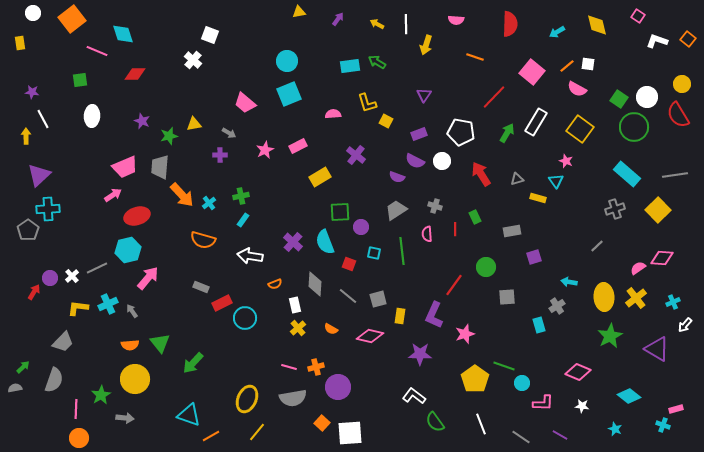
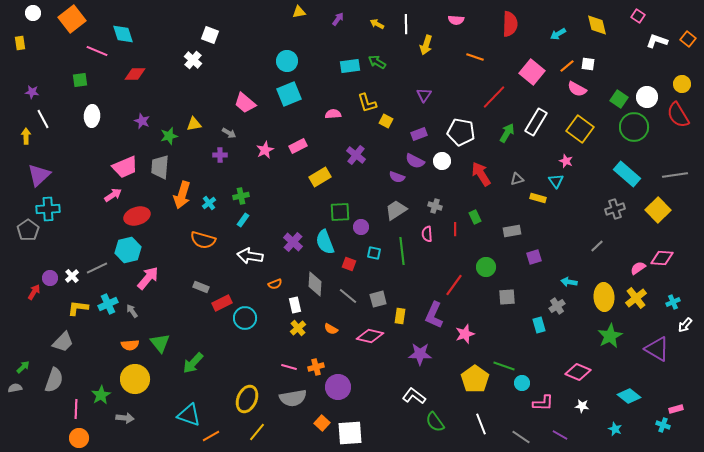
cyan arrow at (557, 32): moved 1 px right, 2 px down
orange arrow at (182, 195): rotated 60 degrees clockwise
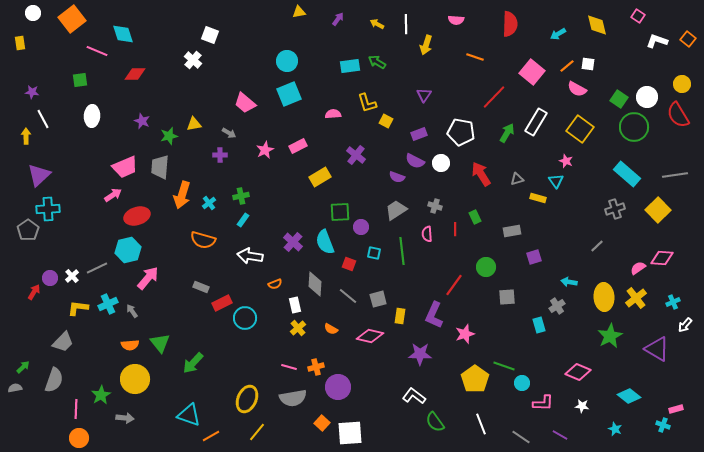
white circle at (442, 161): moved 1 px left, 2 px down
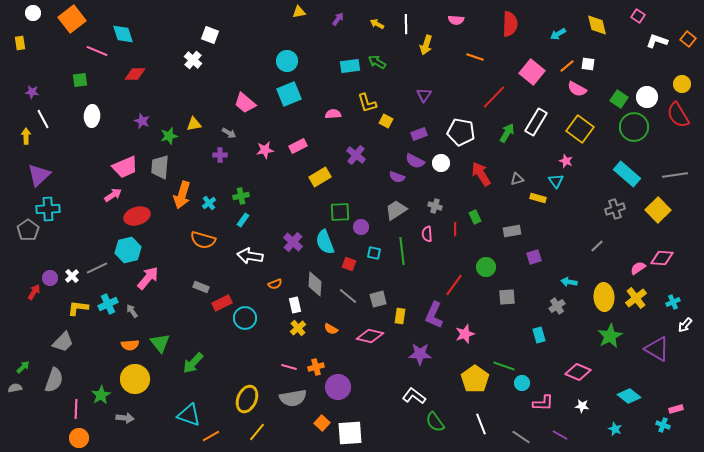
pink star at (265, 150): rotated 18 degrees clockwise
cyan rectangle at (539, 325): moved 10 px down
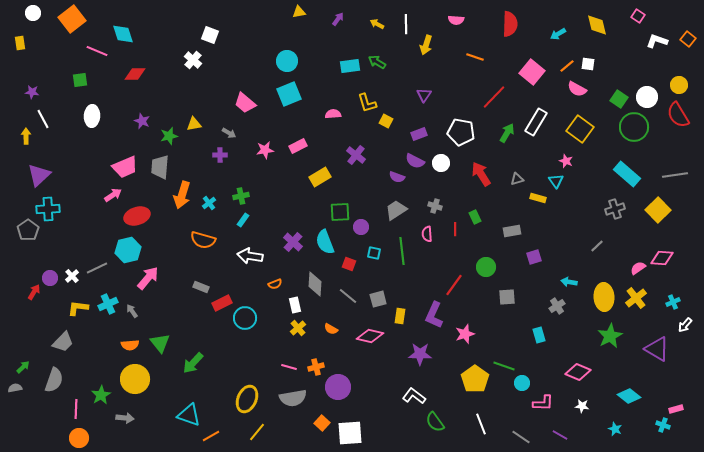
yellow circle at (682, 84): moved 3 px left, 1 px down
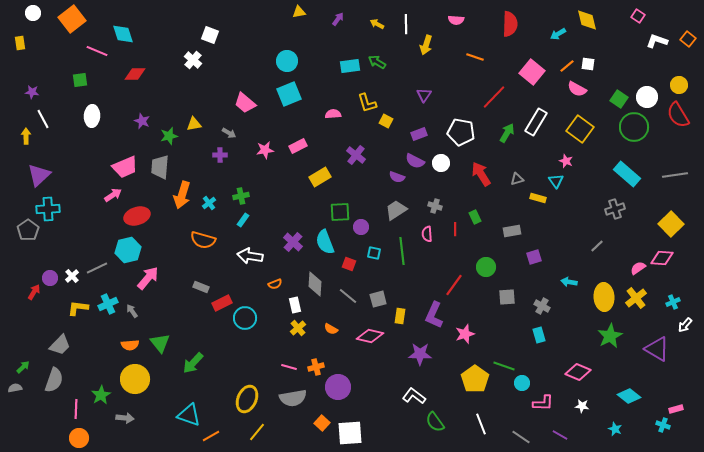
yellow diamond at (597, 25): moved 10 px left, 5 px up
yellow square at (658, 210): moved 13 px right, 14 px down
gray cross at (557, 306): moved 15 px left; rotated 28 degrees counterclockwise
gray trapezoid at (63, 342): moved 3 px left, 3 px down
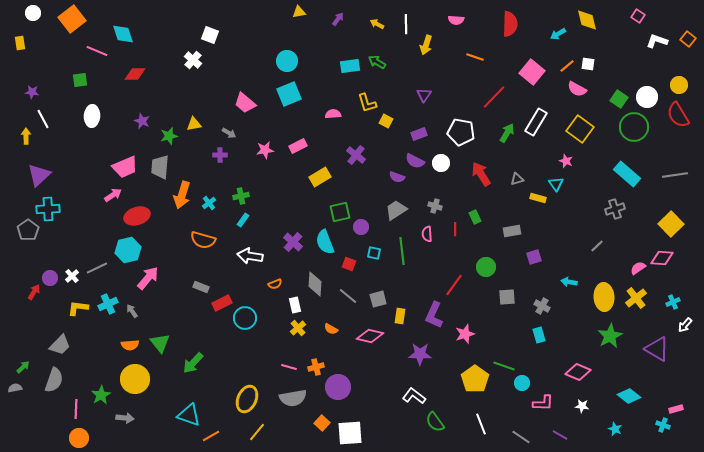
cyan triangle at (556, 181): moved 3 px down
green square at (340, 212): rotated 10 degrees counterclockwise
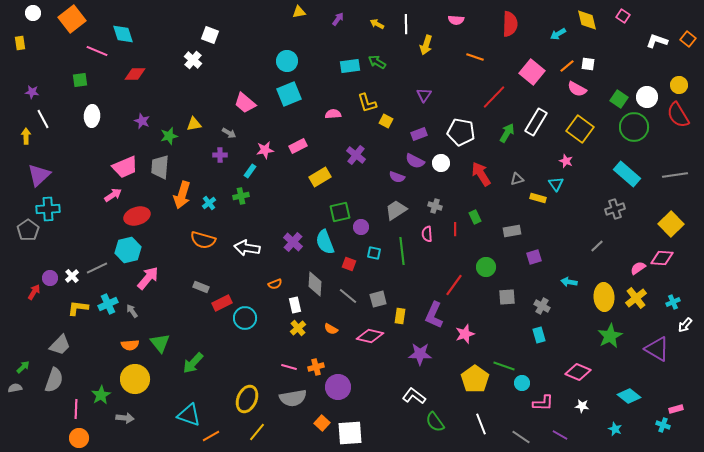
pink square at (638, 16): moved 15 px left
cyan rectangle at (243, 220): moved 7 px right, 49 px up
white arrow at (250, 256): moved 3 px left, 8 px up
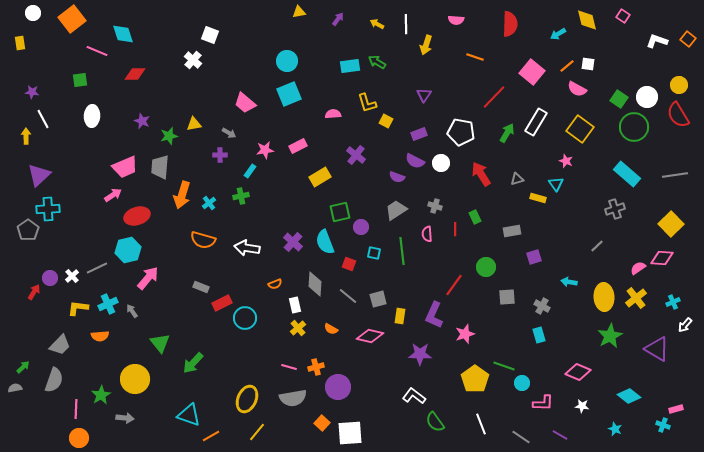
orange semicircle at (130, 345): moved 30 px left, 9 px up
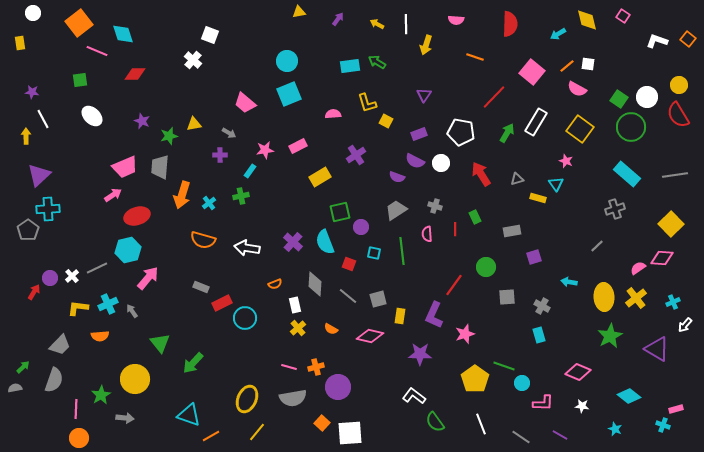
orange square at (72, 19): moved 7 px right, 4 px down
white ellipse at (92, 116): rotated 50 degrees counterclockwise
green circle at (634, 127): moved 3 px left
purple cross at (356, 155): rotated 18 degrees clockwise
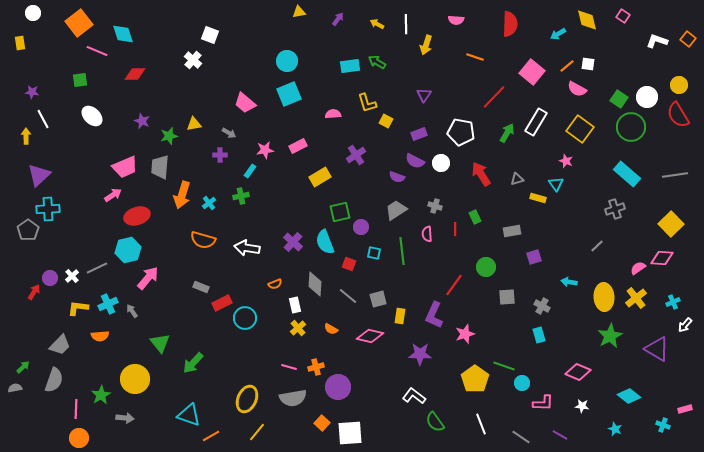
pink rectangle at (676, 409): moved 9 px right
